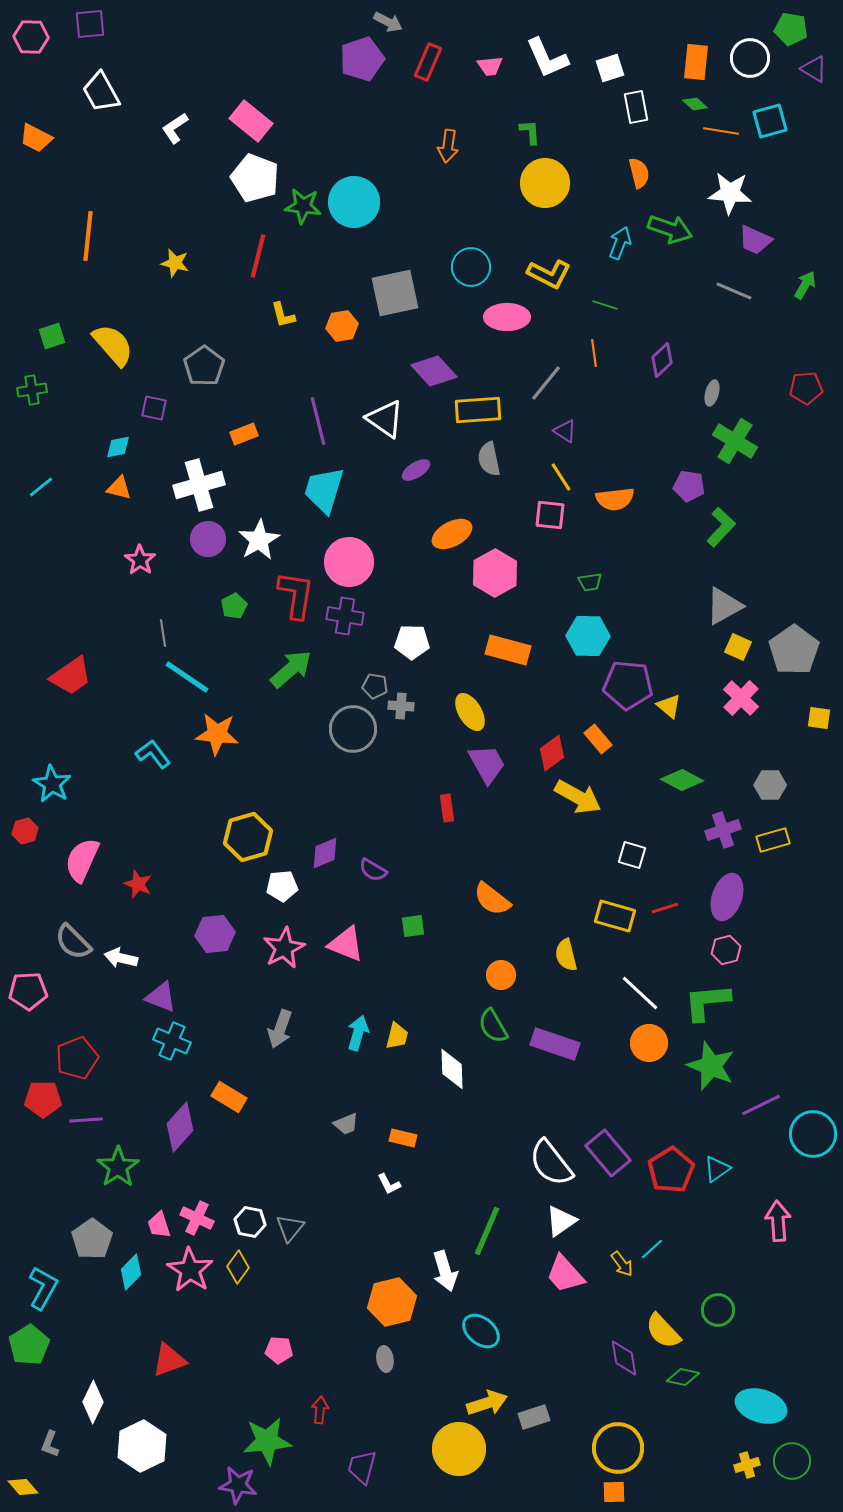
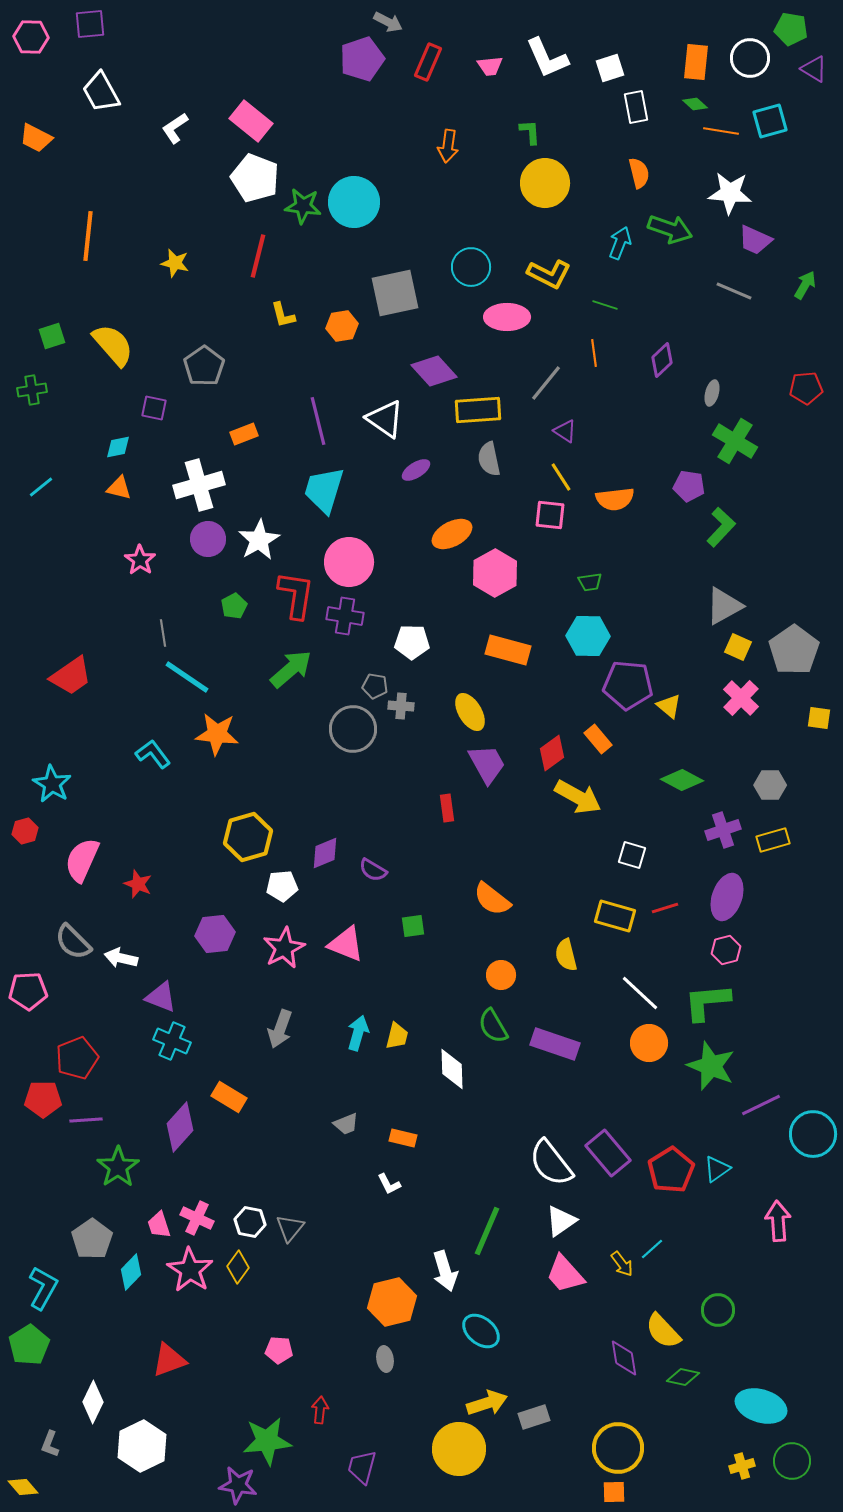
yellow cross at (747, 1465): moved 5 px left, 1 px down
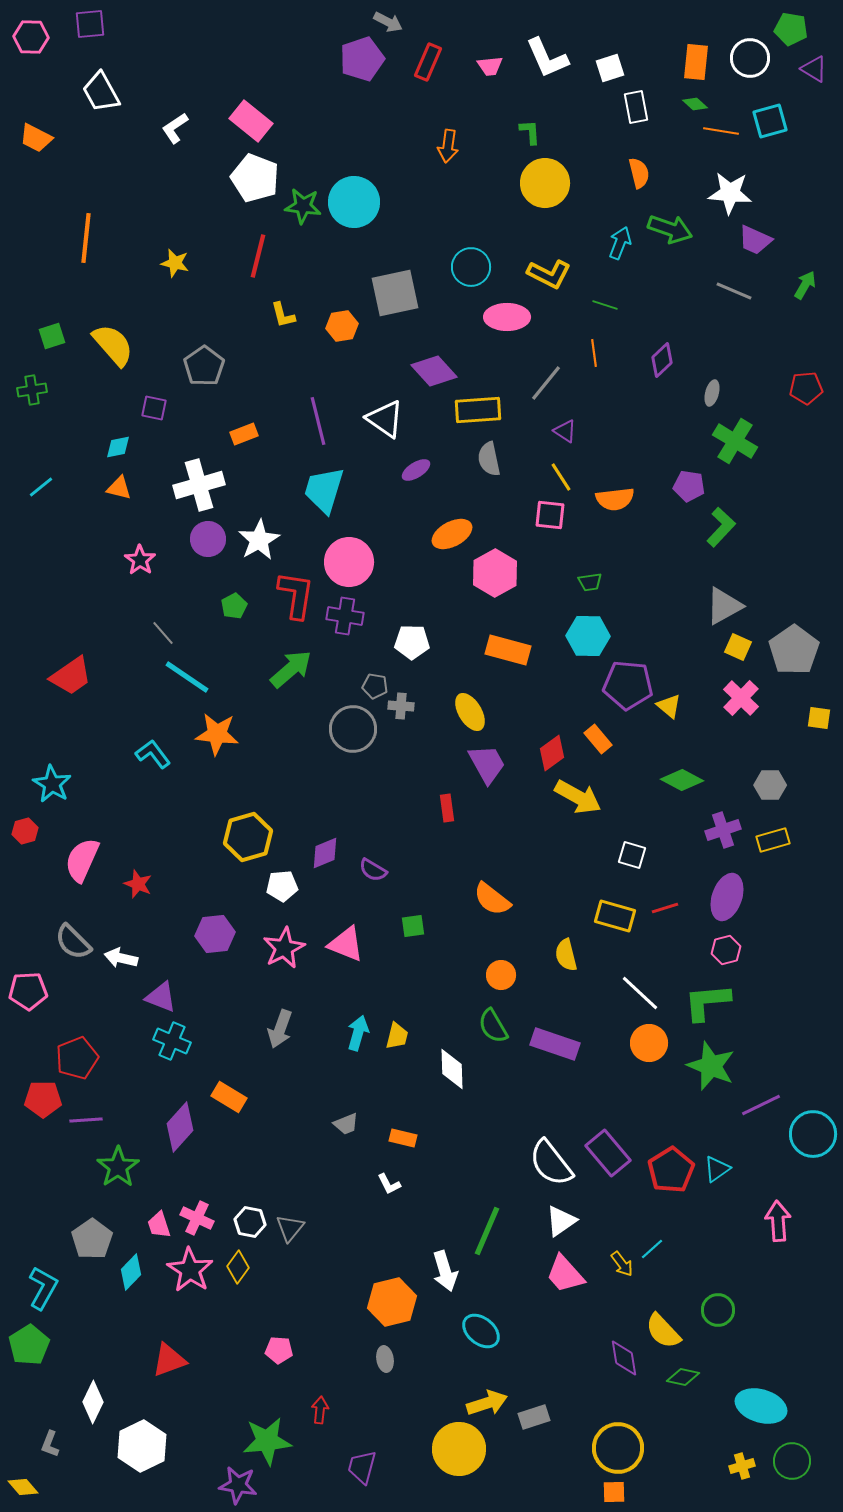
orange line at (88, 236): moved 2 px left, 2 px down
gray line at (163, 633): rotated 32 degrees counterclockwise
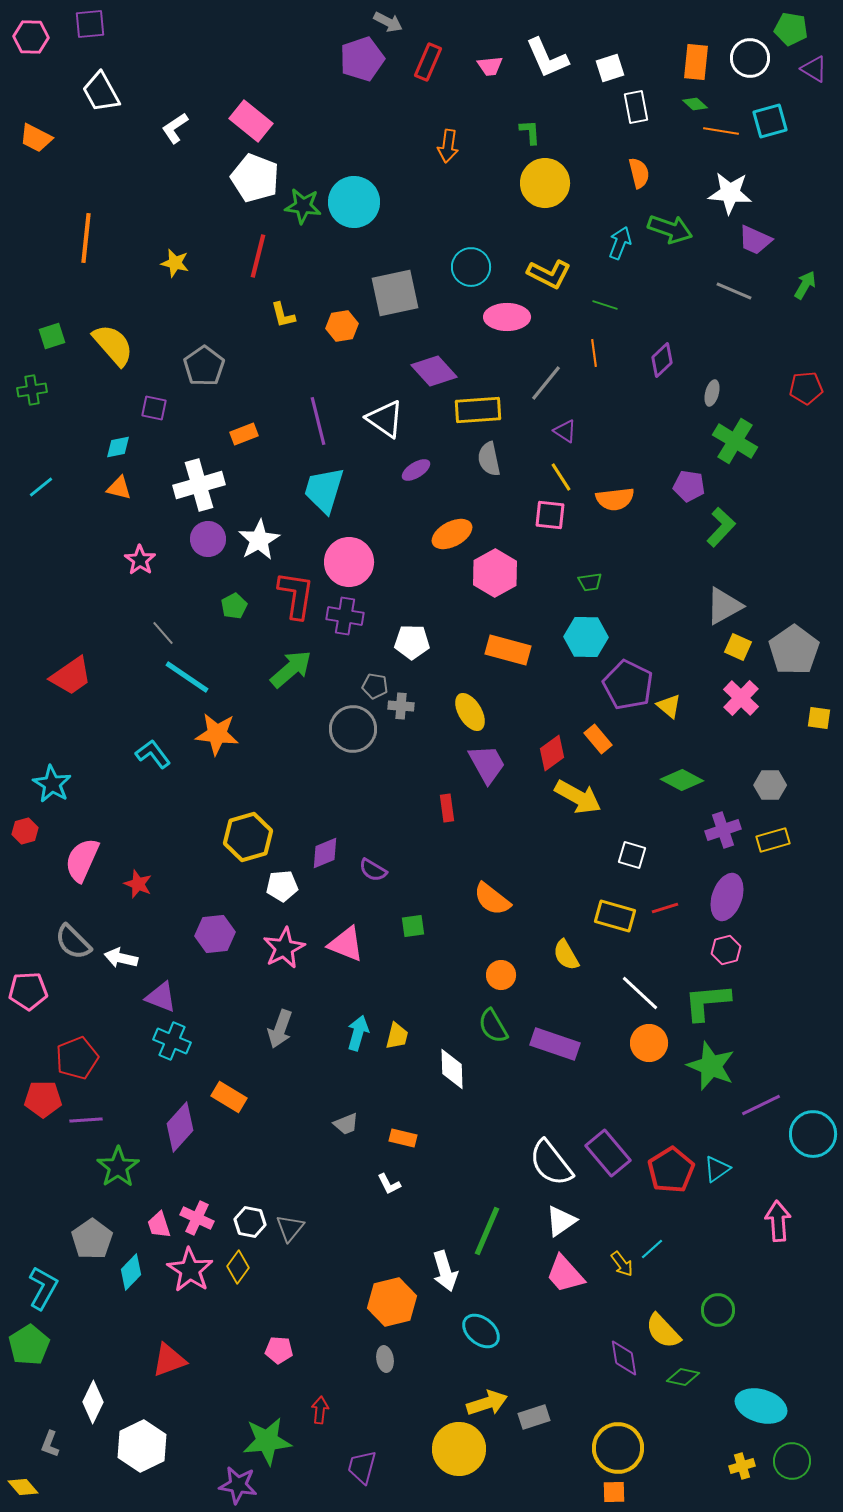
cyan hexagon at (588, 636): moved 2 px left, 1 px down
purple pentagon at (628, 685): rotated 21 degrees clockwise
yellow semicircle at (566, 955): rotated 16 degrees counterclockwise
